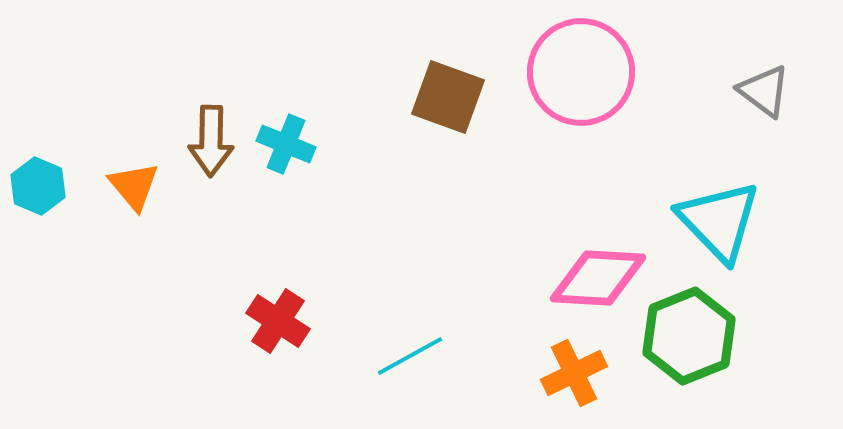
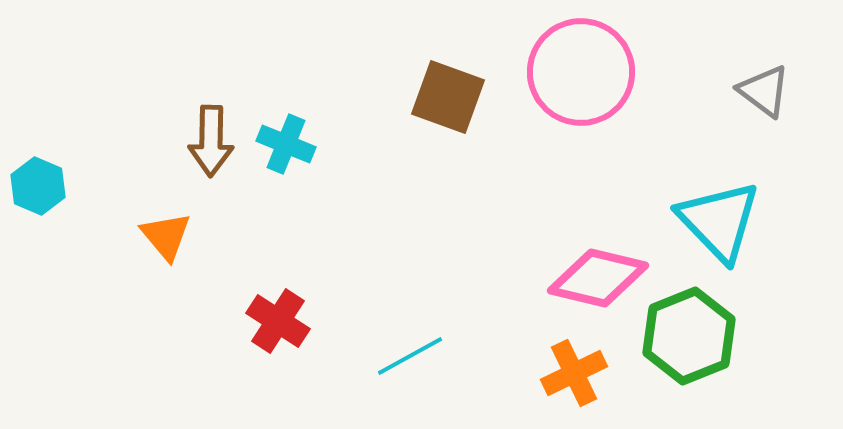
orange triangle: moved 32 px right, 50 px down
pink diamond: rotated 10 degrees clockwise
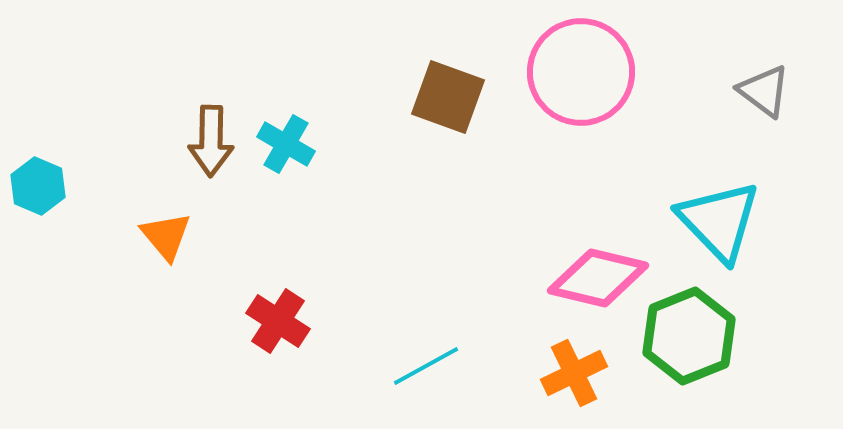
cyan cross: rotated 8 degrees clockwise
cyan line: moved 16 px right, 10 px down
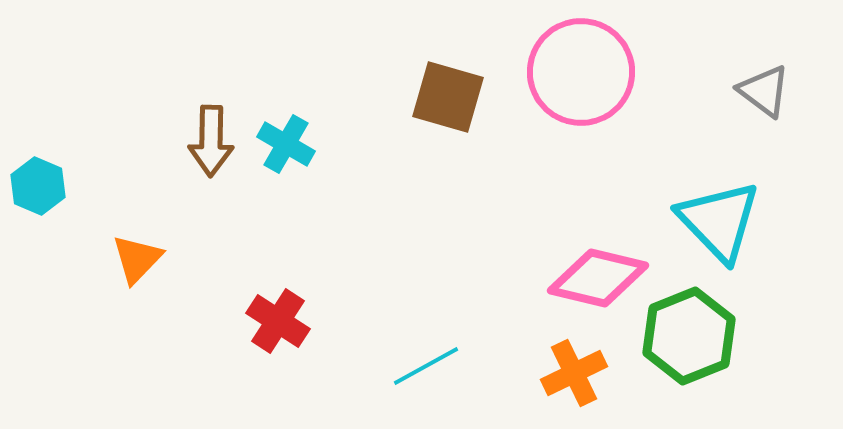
brown square: rotated 4 degrees counterclockwise
orange triangle: moved 29 px left, 23 px down; rotated 24 degrees clockwise
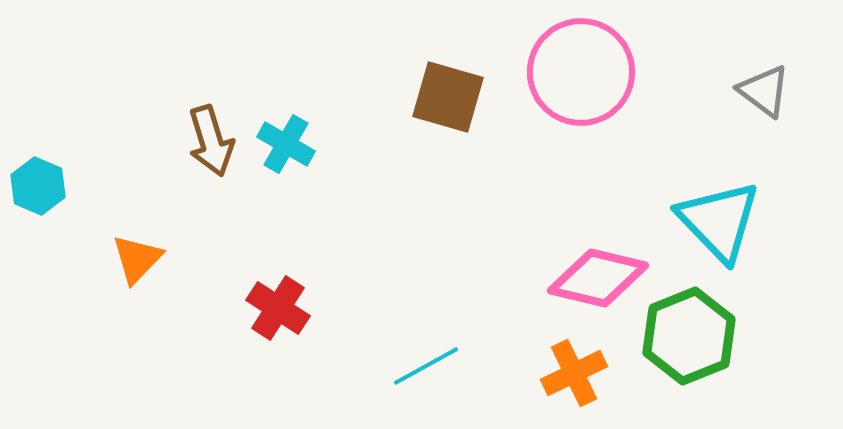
brown arrow: rotated 18 degrees counterclockwise
red cross: moved 13 px up
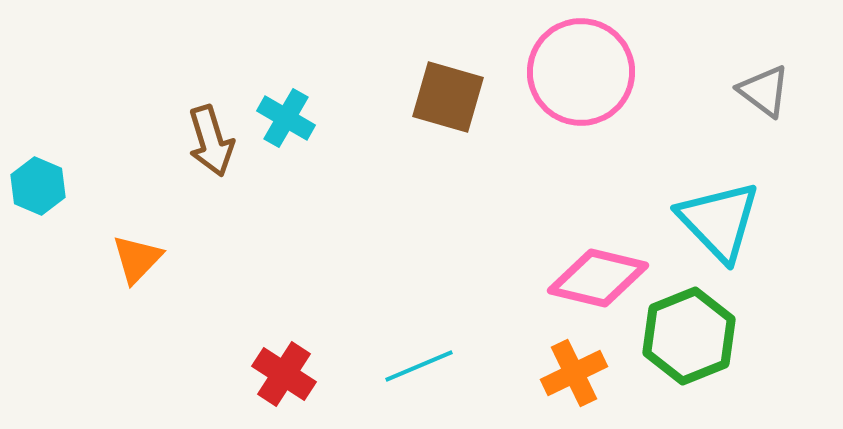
cyan cross: moved 26 px up
red cross: moved 6 px right, 66 px down
cyan line: moved 7 px left; rotated 6 degrees clockwise
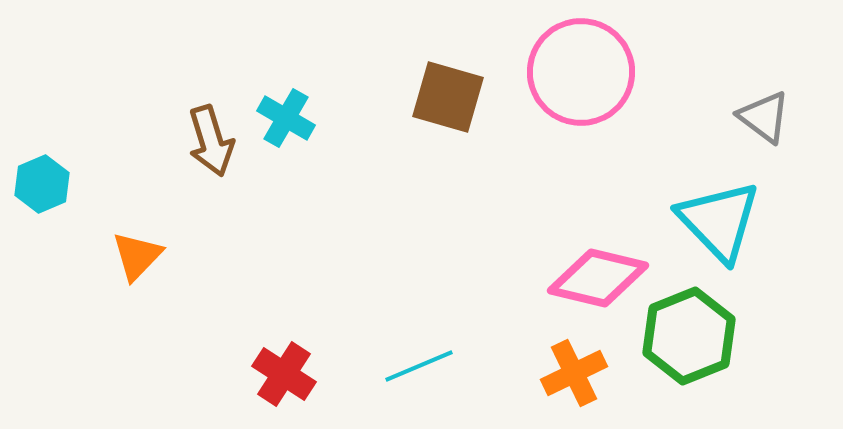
gray triangle: moved 26 px down
cyan hexagon: moved 4 px right, 2 px up; rotated 14 degrees clockwise
orange triangle: moved 3 px up
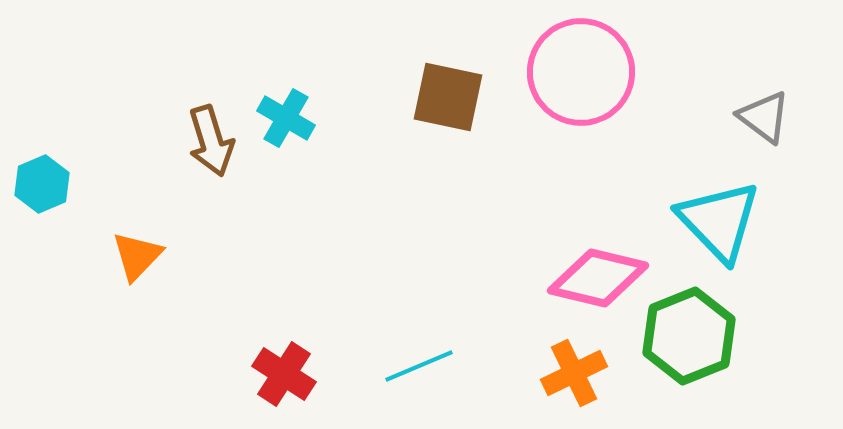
brown square: rotated 4 degrees counterclockwise
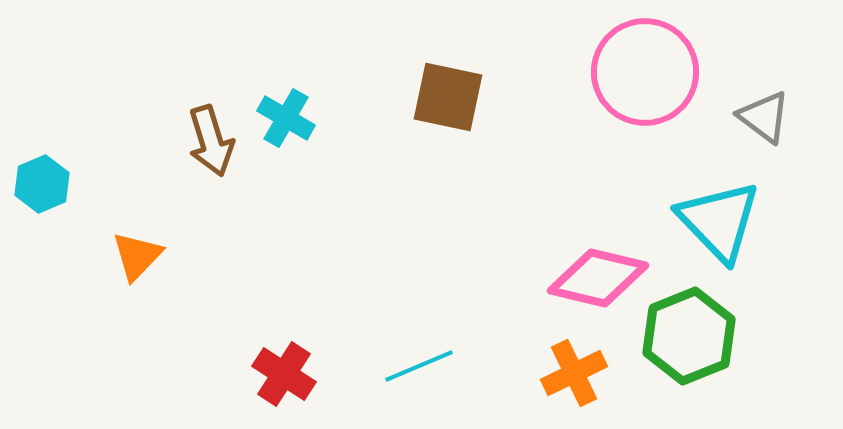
pink circle: moved 64 px right
